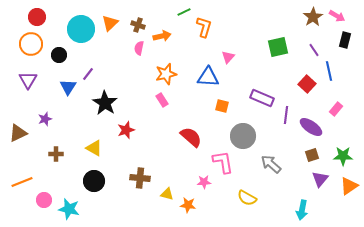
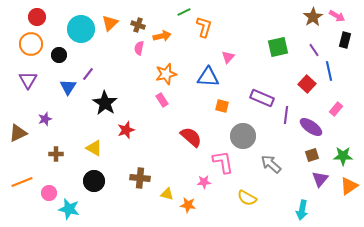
pink circle at (44, 200): moved 5 px right, 7 px up
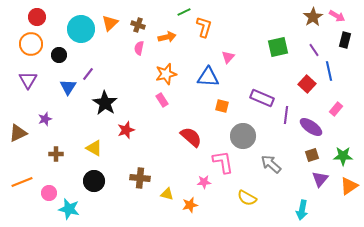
orange arrow at (162, 36): moved 5 px right, 1 px down
orange star at (188, 205): moved 2 px right; rotated 21 degrees counterclockwise
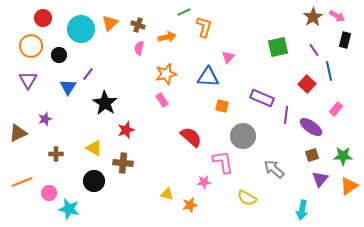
red circle at (37, 17): moved 6 px right, 1 px down
orange circle at (31, 44): moved 2 px down
gray arrow at (271, 164): moved 3 px right, 5 px down
brown cross at (140, 178): moved 17 px left, 15 px up
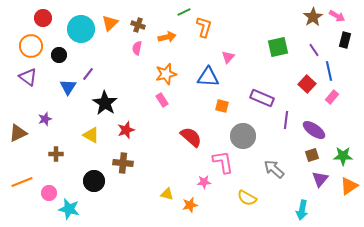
pink semicircle at (139, 48): moved 2 px left
purple triangle at (28, 80): moved 3 px up; rotated 24 degrees counterclockwise
pink rectangle at (336, 109): moved 4 px left, 12 px up
purple line at (286, 115): moved 5 px down
purple ellipse at (311, 127): moved 3 px right, 3 px down
yellow triangle at (94, 148): moved 3 px left, 13 px up
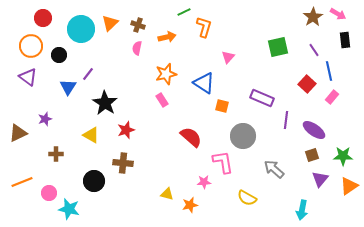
pink arrow at (337, 16): moved 1 px right, 2 px up
black rectangle at (345, 40): rotated 21 degrees counterclockwise
blue triangle at (208, 77): moved 4 px left, 6 px down; rotated 30 degrees clockwise
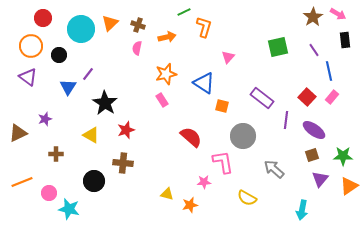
red square at (307, 84): moved 13 px down
purple rectangle at (262, 98): rotated 15 degrees clockwise
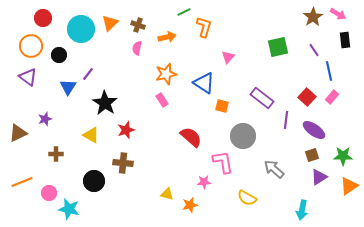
purple triangle at (320, 179): moved 1 px left, 2 px up; rotated 18 degrees clockwise
